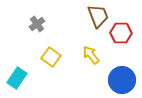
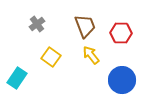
brown trapezoid: moved 13 px left, 10 px down
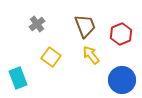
red hexagon: moved 1 px down; rotated 25 degrees counterclockwise
cyan rectangle: moved 1 px right; rotated 55 degrees counterclockwise
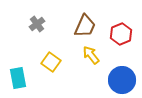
brown trapezoid: rotated 45 degrees clockwise
yellow square: moved 5 px down
cyan rectangle: rotated 10 degrees clockwise
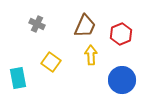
gray cross: rotated 28 degrees counterclockwise
yellow arrow: rotated 36 degrees clockwise
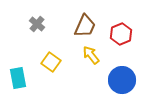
gray cross: rotated 14 degrees clockwise
yellow arrow: rotated 36 degrees counterclockwise
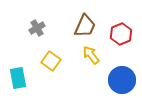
gray cross: moved 4 px down; rotated 21 degrees clockwise
yellow square: moved 1 px up
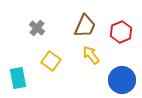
gray cross: rotated 21 degrees counterclockwise
red hexagon: moved 2 px up
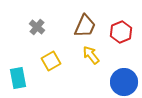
gray cross: moved 1 px up
yellow square: rotated 24 degrees clockwise
blue circle: moved 2 px right, 2 px down
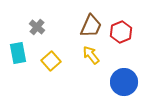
brown trapezoid: moved 6 px right
yellow square: rotated 12 degrees counterclockwise
cyan rectangle: moved 25 px up
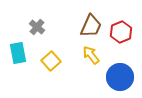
blue circle: moved 4 px left, 5 px up
